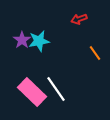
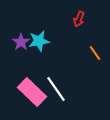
red arrow: rotated 49 degrees counterclockwise
purple star: moved 1 px left, 2 px down
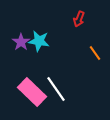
cyan star: rotated 20 degrees clockwise
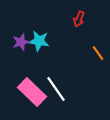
purple star: rotated 18 degrees clockwise
orange line: moved 3 px right
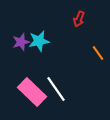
cyan star: rotated 20 degrees counterclockwise
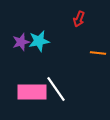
orange line: rotated 49 degrees counterclockwise
pink rectangle: rotated 44 degrees counterclockwise
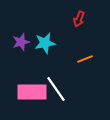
cyan star: moved 6 px right, 2 px down
orange line: moved 13 px left, 6 px down; rotated 28 degrees counterclockwise
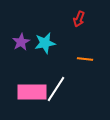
purple star: rotated 12 degrees counterclockwise
orange line: rotated 28 degrees clockwise
white line: rotated 68 degrees clockwise
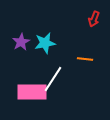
red arrow: moved 15 px right
white line: moved 3 px left, 10 px up
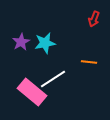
orange line: moved 4 px right, 3 px down
white line: rotated 24 degrees clockwise
pink rectangle: rotated 40 degrees clockwise
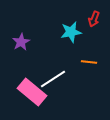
cyan star: moved 26 px right, 11 px up
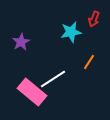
orange line: rotated 63 degrees counterclockwise
